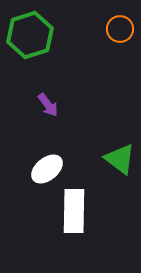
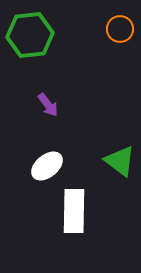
green hexagon: rotated 12 degrees clockwise
green triangle: moved 2 px down
white ellipse: moved 3 px up
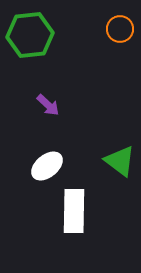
purple arrow: rotated 10 degrees counterclockwise
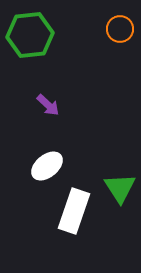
green triangle: moved 27 px down; rotated 20 degrees clockwise
white rectangle: rotated 18 degrees clockwise
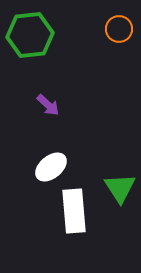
orange circle: moved 1 px left
white ellipse: moved 4 px right, 1 px down
white rectangle: rotated 24 degrees counterclockwise
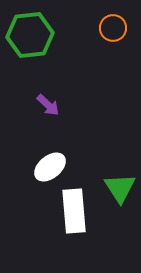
orange circle: moved 6 px left, 1 px up
white ellipse: moved 1 px left
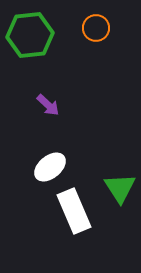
orange circle: moved 17 px left
white rectangle: rotated 18 degrees counterclockwise
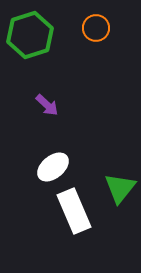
green hexagon: rotated 12 degrees counterclockwise
purple arrow: moved 1 px left
white ellipse: moved 3 px right
green triangle: rotated 12 degrees clockwise
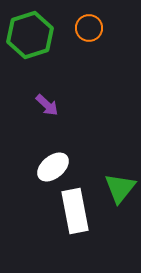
orange circle: moved 7 px left
white rectangle: moved 1 px right; rotated 12 degrees clockwise
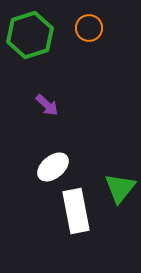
white rectangle: moved 1 px right
